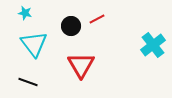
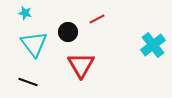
black circle: moved 3 px left, 6 px down
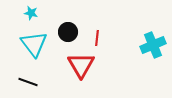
cyan star: moved 6 px right
red line: moved 19 px down; rotated 56 degrees counterclockwise
cyan cross: rotated 15 degrees clockwise
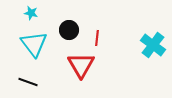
black circle: moved 1 px right, 2 px up
cyan cross: rotated 30 degrees counterclockwise
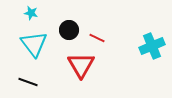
red line: rotated 70 degrees counterclockwise
cyan cross: moved 1 px left, 1 px down; rotated 30 degrees clockwise
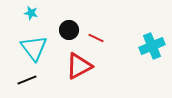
red line: moved 1 px left
cyan triangle: moved 4 px down
red triangle: moved 2 px left, 1 px down; rotated 32 degrees clockwise
black line: moved 1 px left, 2 px up; rotated 42 degrees counterclockwise
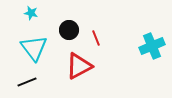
red line: rotated 42 degrees clockwise
black line: moved 2 px down
